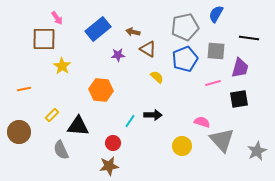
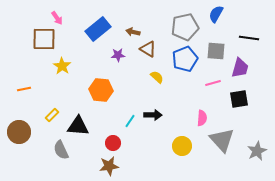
pink semicircle: moved 4 px up; rotated 77 degrees clockwise
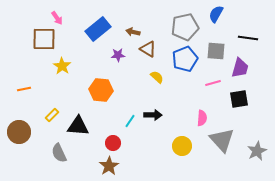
black line: moved 1 px left
gray semicircle: moved 2 px left, 3 px down
brown star: rotated 24 degrees counterclockwise
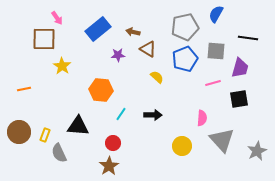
yellow rectangle: moved 7 px left, 20 px down; rotated 24 degrees counterclockwise
cyan line: moved 9 px left, 7 px up
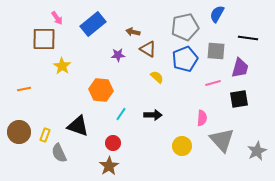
blue semicircle: moved 1 px right
blue rectangle: moved 5 px left, 5 px up
black triangle: rotated 15 degrees clockwise
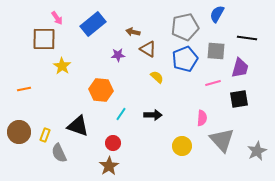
black line: moved 1 px left
